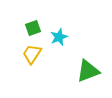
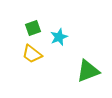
yellow trapezoid: rotated 85 degrees counterclockwise
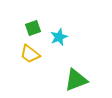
yellow trapezoid: moved 2 px left
green triangle: moved 12 px left, 9 px down
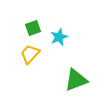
yellow trapezoid: rotated 95 degrees clockwise
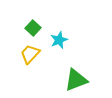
green square: rotated 28 degrees counterclockwise
cyan star: moved 3 px down
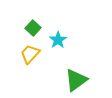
cyan star: moved 1 px left; rotated 12 degrees counterclockwise
green triangle: rotated 15 degrees counterclockwise
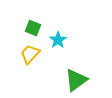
green square: rotated 21 degrees counterclockwise
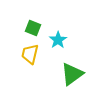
yellow trapezoid: rotated 30 degrees counterclockwise
green triangle: moved 4 px left, 6 px up
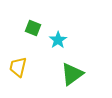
yellow trapezoid: moved 12 px left, 13 px down
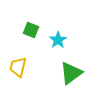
green square: moved 2 px left, 2 px down
green triangle: moved 1 px left, 1 px up
